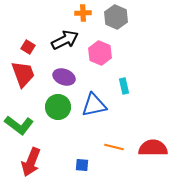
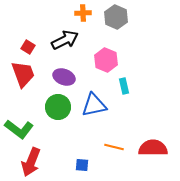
pink hexagon: moved 6 px right, 7 px down
green L-shape: moved 4 px down
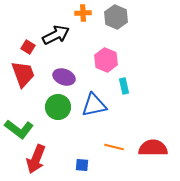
black arrow: moved 9 px left, 5 px up
red arrow: moved 5 px right, 3 px up
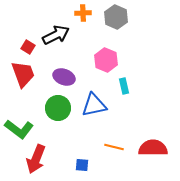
green circle: moved 1 px down
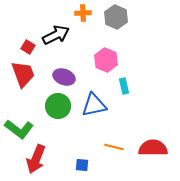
green circle: moved 2 px up
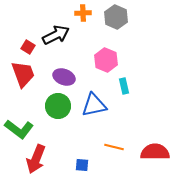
red semicircle: moved 2 px right, 4 px down
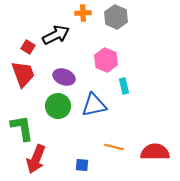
green L-shape: moved 3 px right, 1 px up; rotated 136 degrees counterclockwise
